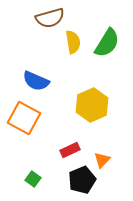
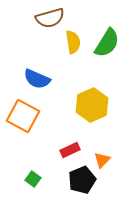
blue semicircle: moved 1 px right, 2 px up
orange square: moved 1 px left, 2 px up
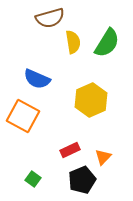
yellow hexagon: moved 1 px left, 5 px up
orange triangle: moved 1 px right, 3 px up
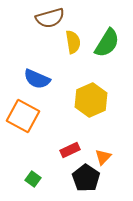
black pentagon: moved 4 px right, 2 px up; rotated 16 degrees counterclockwise
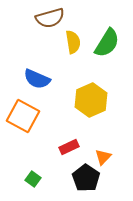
red rectangle: moved 1 px left, 3 px up
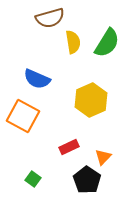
black pentagon: moved 1 px right, 2 px down
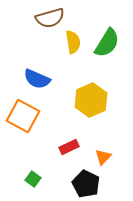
black pentagon: moved 1 px left, 4 px down; rotated 8 degrees counterclockwise
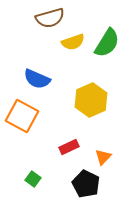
yellow semicircle: rotated 80 degrees clockwise
orange square: moved 1 px left
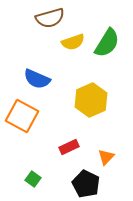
orange triangle: moved 3 px right
